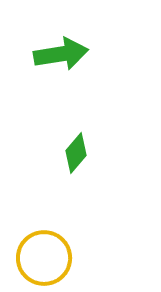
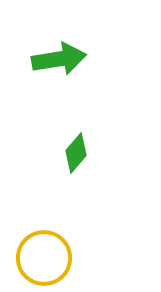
green arrow: moved 2 px left, 5 px down
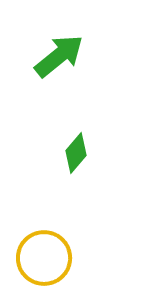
green arrow: moved 3 px up; rotated 30 degrees counterclockwise
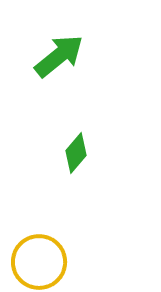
yellow circle: moved 5 px left, 4 px down
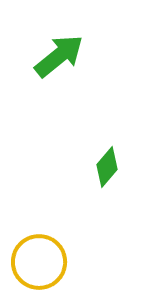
green diamond: moved 31 px right, 14 px down
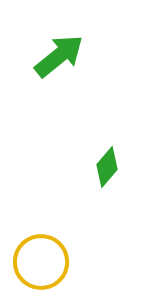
yellow circle: moved 2 px right
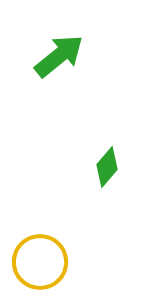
yellow circle: moved 1 px left
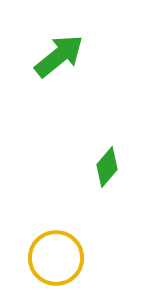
yellow circle: moved 16 px right, 4 px up
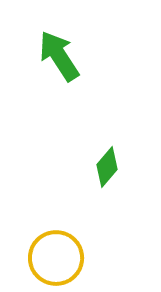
green arrow: rotated 84 degrees counterclockwise
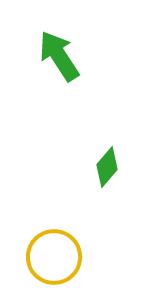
yellow circle: moved 2 px left, 1 px up
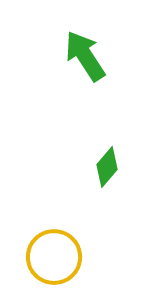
green arrow: moved 26 px right
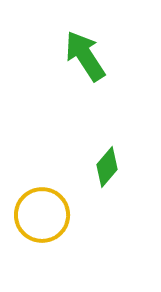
yellow circle: moved 12 px left, 42 px up
